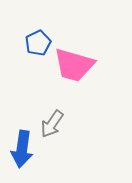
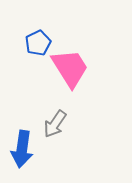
pink trapezoid: moved 4 px left, 3 px down; rotated 138 degrees counterclockwise
gray arrow: moved 3 px right
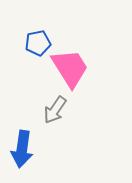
blue pentagon: rotated 15 degrees clockwise
gray arrow: moved 14 px up
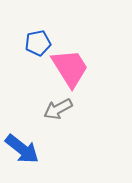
gray arrow: moved 3 px right, 1 px up; rotated 28 degrees clockwise
blue arrow: rotated 60 degrees counterclockwise
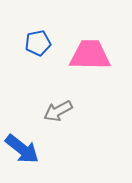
pink trapezoid: moved 20 px right, 13 px up; rotated 57 degrees counterclockwise
gray arrow: moved 2 px down
